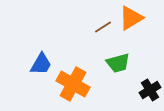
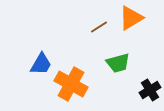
brown line: moved 4 px left
orange cross: moved 2 px left
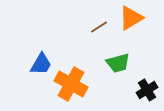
black cross: moved 3 px left
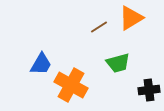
orange cross: moved 1 px down
black cross: moved 2 px right; rotated 25 degrees clockwise
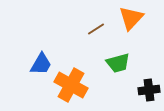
orange triangle: rotated 16 degrees counterclockwise
brown line: moved 3 px left, 2 px down
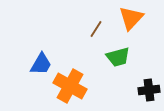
brown line: rotated 24 degrees counterclockwise
green trapezoid: moved 6 px up
orange cross: moved 1 px left, 1 px down
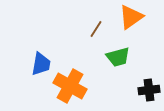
orange triangle: moved 1 px up; rotated 12 degrees clockwise
blue trapezoid: rotated 20 degrees counterclockwise
